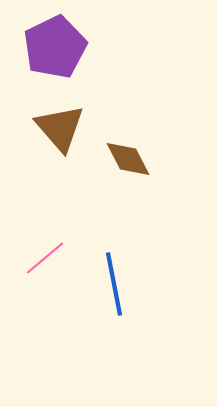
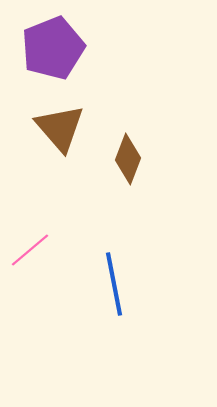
purple pentagon: moved 2 px left, 1 px down; rotated 4 degrees clockwise
brown diamond: rotated 48 degrees clockwise
pink line: moved 15 px left, 8 px up
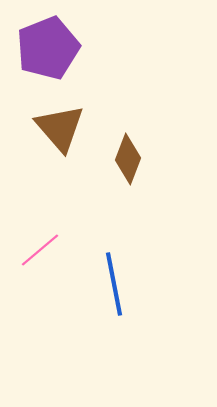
purple pentagon: moved 5 px left
pink line: moved 10 px right
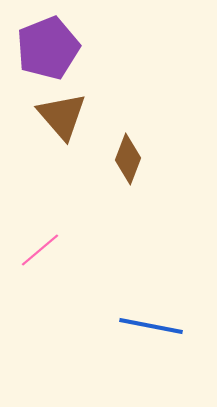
brown triangle: moved 2 px right, 12 px up
blue line: moved 37 px right, 42 px down; rotated 68 degrees counterclockwise
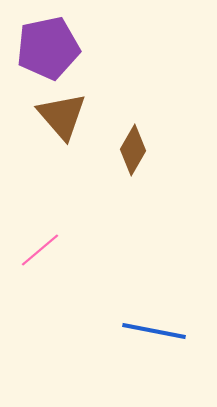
purple pentagon: rotated 10 degrees clockwise
brown diamond: moved 5 px right, 9 px up; rotated 9 degrees clockwise
blue line: moved 3 px right, 5 px down
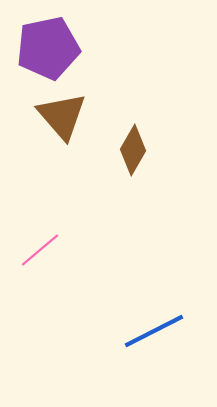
blue line: rotated 38 degrees counterclockwise
